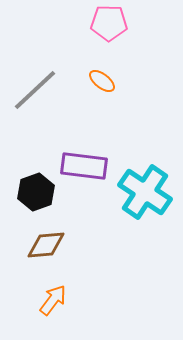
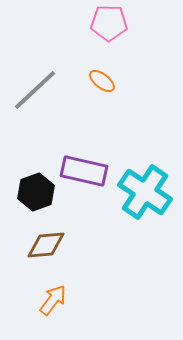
purple rectangle: moved 5 px down; rotated 6 degrees clockwise
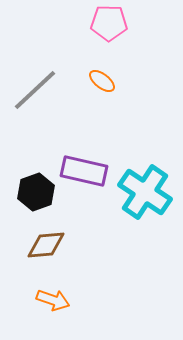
orange arrow: rotated 72 degrees clockwise
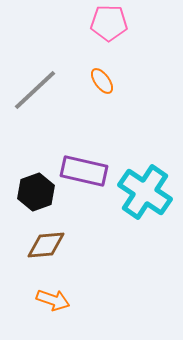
orange ellipse: rotated 16 degrees clockwise
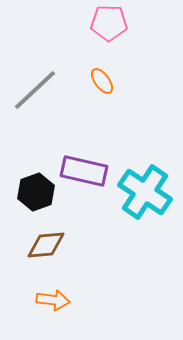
orange arrow: rotated 12 degrees counterclockwise
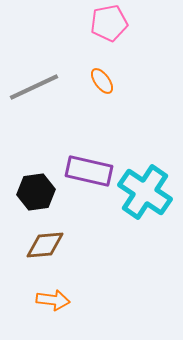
pink pentagon: rotated 12 degrees counterclockwise
gray line: moved 1 px left, 3 px up; rotated 18 degrees clockwise
purple rectangle: moved 5 px right
black hexagon: rotated 12 degrees clockwise
brown diamond: moved 1 px left
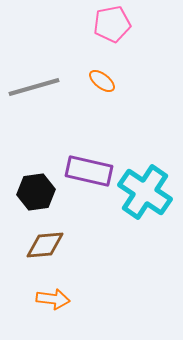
pink pentagon: moved 3 px right, 1 px down
orange ellipse: rotated 16 degrees counterclockwise
gray line: rotated 9 degrees clockwise
orange arrow: moved 1 px up
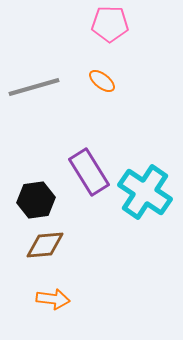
pink pentagon: moved 2 px left; rotated 12 degrees clockwise
purple rectangle: moved 1 px down; rotated 45 degrees clockwise
black hexagon: moved 8 px down
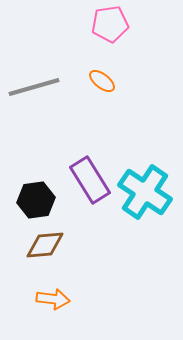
pink pentagon: rotated 9 degrees counterclockwise
purple rectangle: moved 1 px right, 8 px down
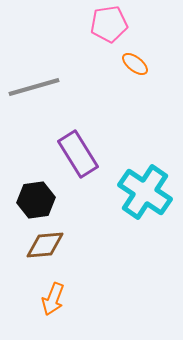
pink pentagon: moved 1 px left
orange ellipse: moved 33 px right, 17 px up
purple rectangle: moved 12 px left, 26 px up
orange arrow: rotated 104 degrees clockwise
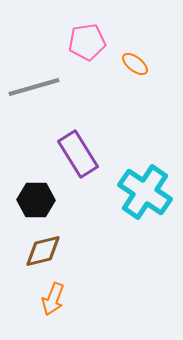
pink pentagon: moved 22 px left, 18 px down
black hexagon: rotated 9 degrees clockwise
brown diamond: moved 2 px left, 6 px down; rotated 9 degrees counterclockwise
